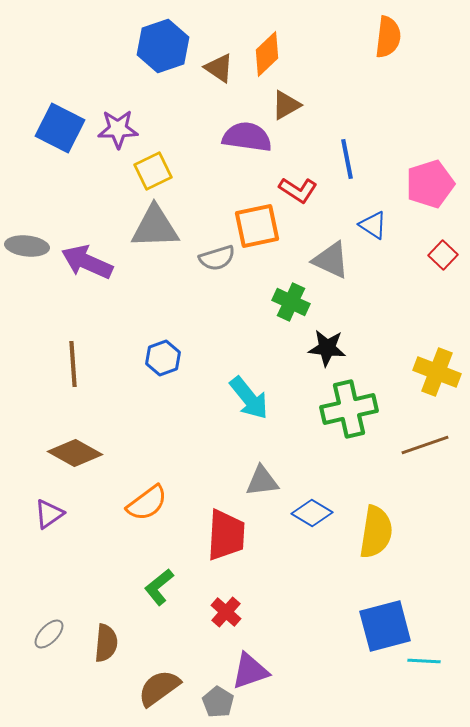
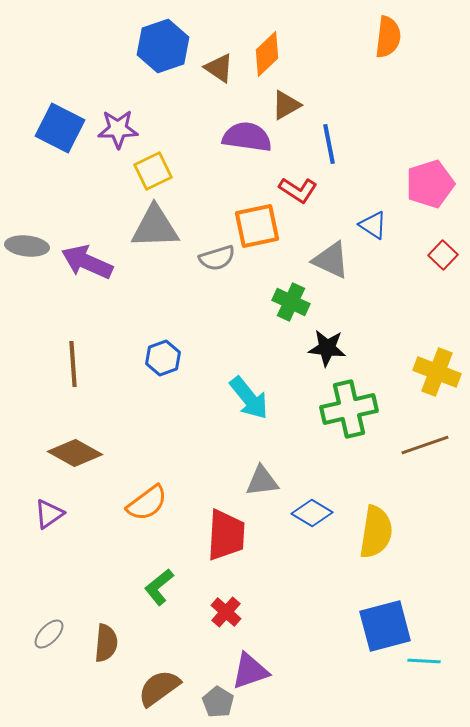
blue line at (347, 159): moved 18 px left, 15 px up
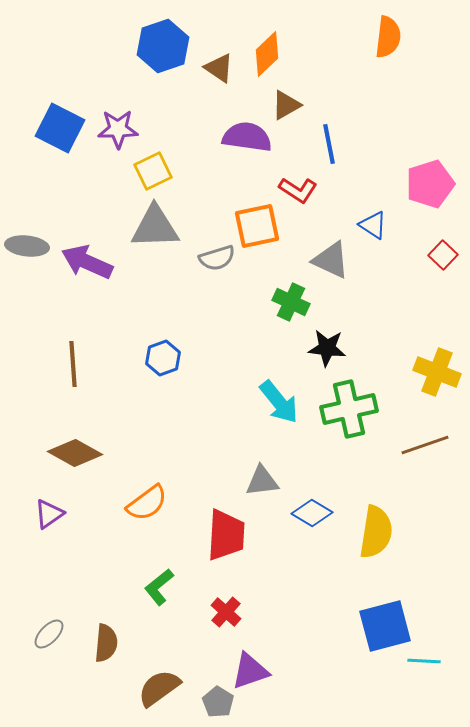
cyan arrow at (249, 398): moved 30 px right, 4 px down
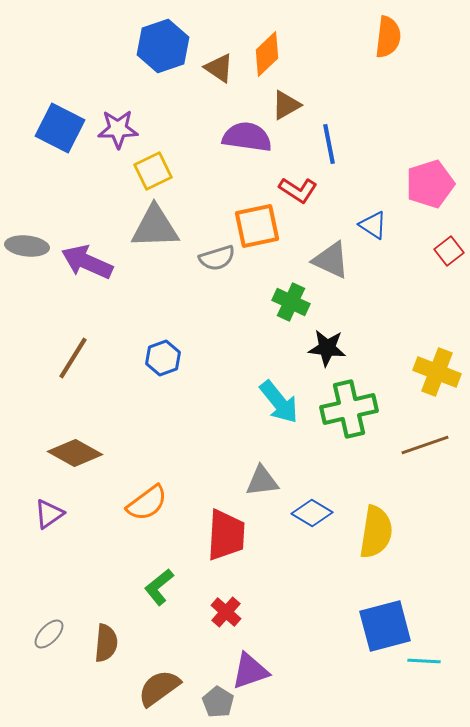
red square at (443, 255): moved 6 px right, 4 px up; rotated 8 degrees clockwise
brown line at (73, 364): moved 6 px up; rotated 36 degrees clockwise
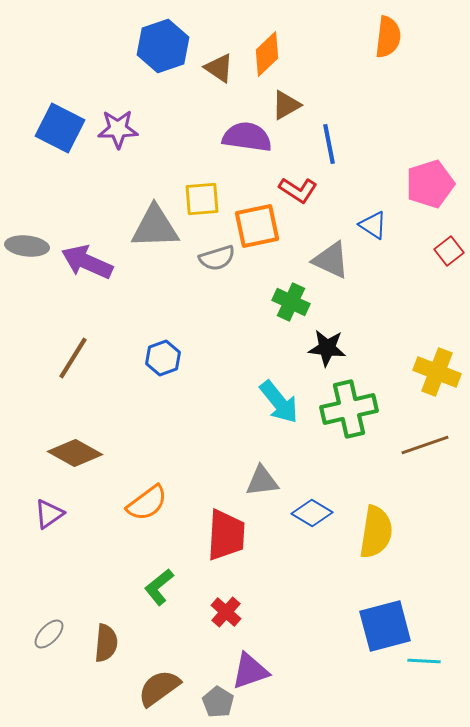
yellow square at (153, 171): moved 49 px right, 28 px down; rotated 21 degrees clockwise
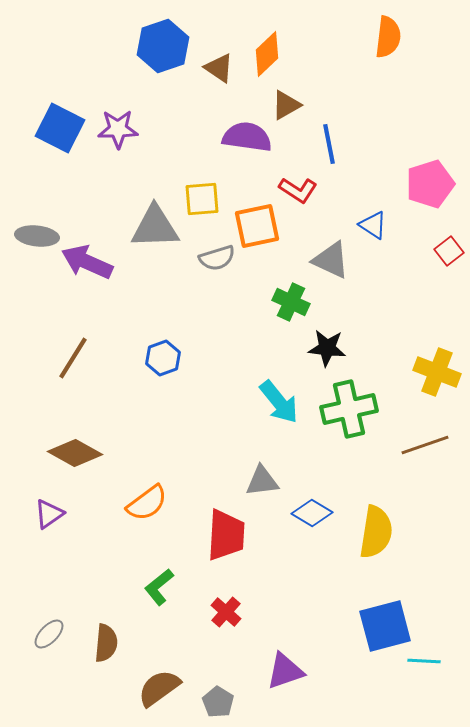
gray ellipse at (27, 246): moved 10 px right, 10 px up
purple triangle at (250, 671): moved 35 px right
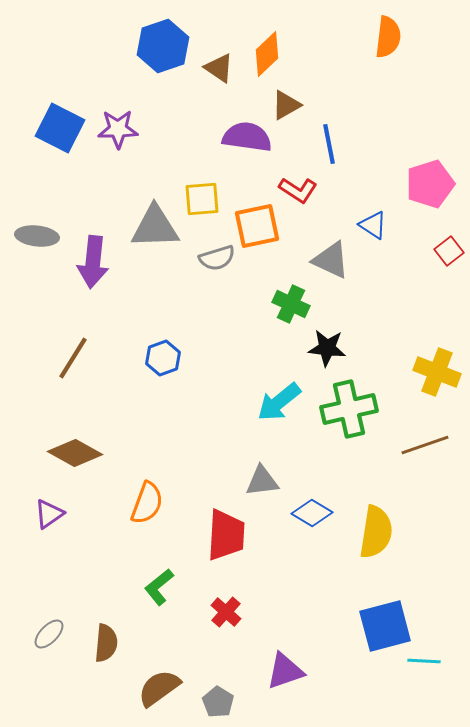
purple arrow at (87, 262): moved 6 px right; rotated 108 degrees counterclockwise
green cross at (291, 302): moved 2 px down
cyan arrow at (279, 402): rotated 90 degrees clockwise
orange semicircle at (147, 503): rotated 33 degrees counterclockwise
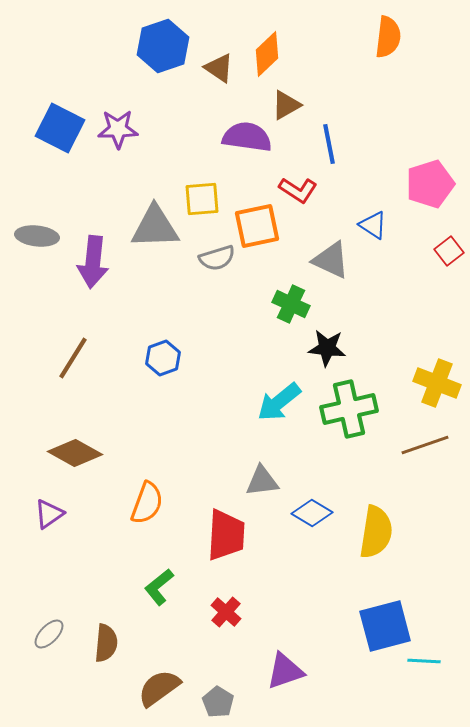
yellow cross at (437, 372): moved 11 px down
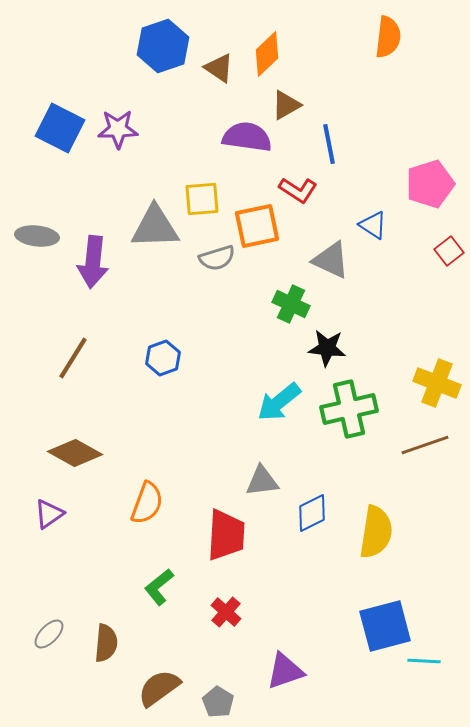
blue diamond at (312, 513): rotated 57 degrees counterclockwise
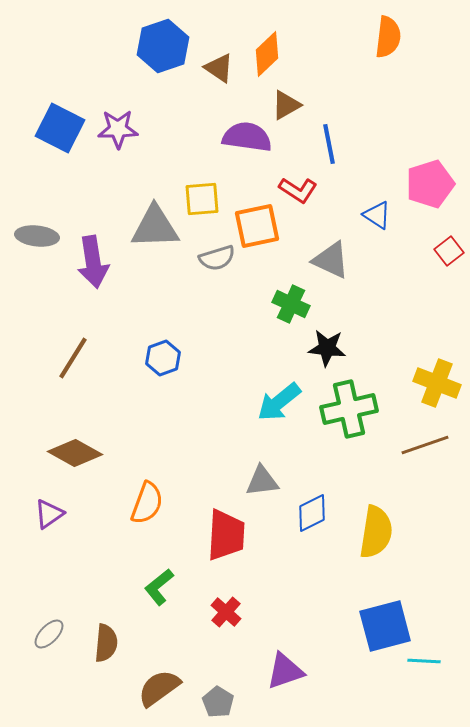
blue triangle at (373, 225): moved 4 px right, 10 px up
purple arrow at (93, 262): rotated 15 degrees counterclockwise
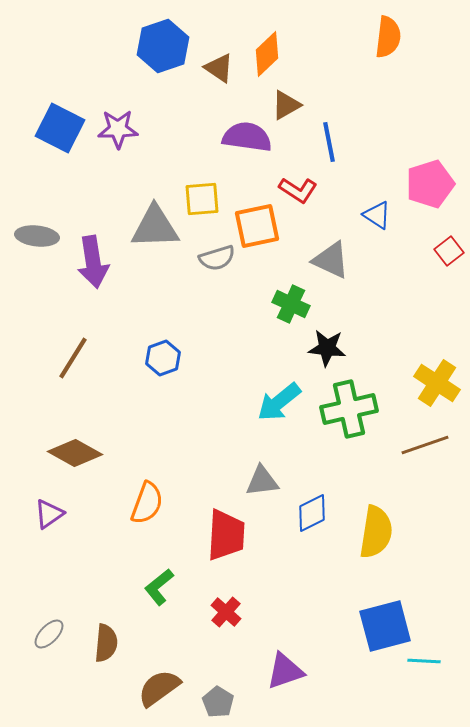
blue line at (329, 144): moved 2 px up
yellow cross at (437, 383): rotated 12 degrees clockwise
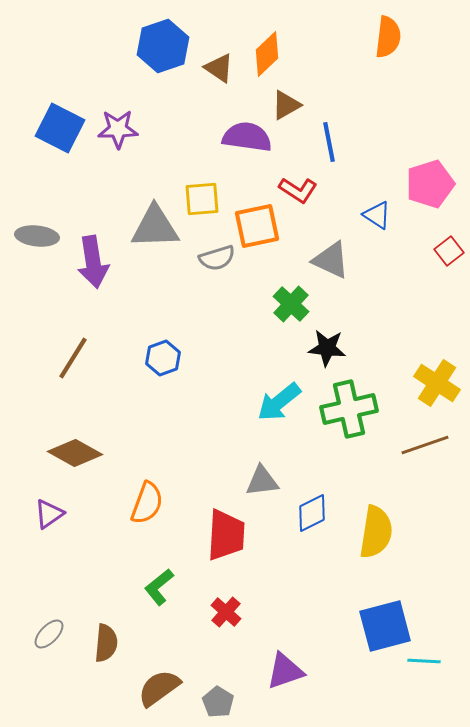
green cross at (291, 304): rotated 18 degrees clockwise
